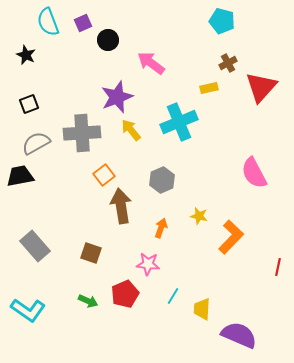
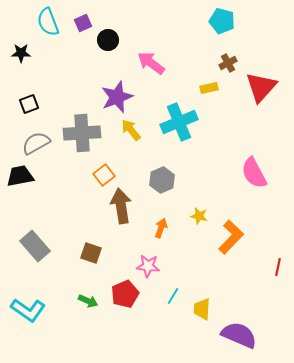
black star: moved 5 px left, 2 px up; rotated 24 degrees counterclockwise
pink star: moved 2 px down
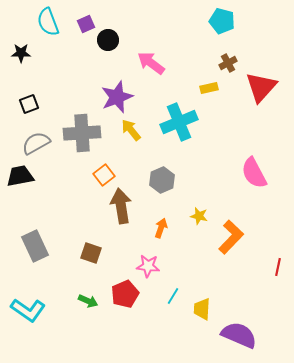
purple square: moved 3 px right, 1 px down
gray rectangle: rotated 16 degrees clockwise
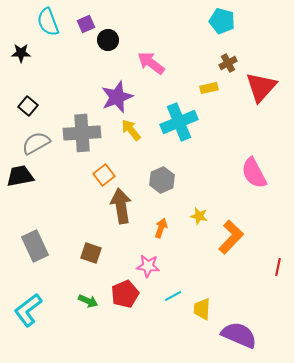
black square: moved 1 px left, 2 px down; rotated 30 degrees counterclockwise
cyan line: rotated 30 degrees clockwise
cyan L-shape: rotated 108 degrees clockwise
